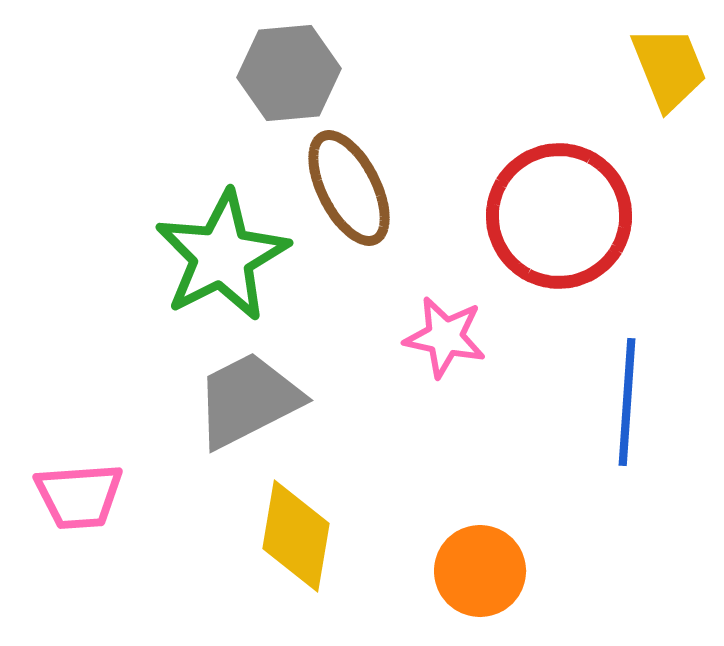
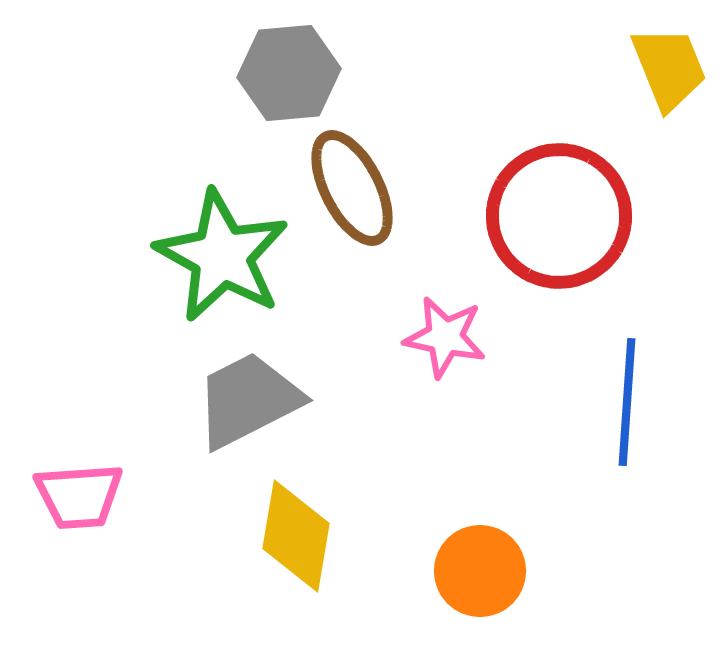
brown ellipse: moved 3 px right
green star: rotated 16 degrees counterclockwise
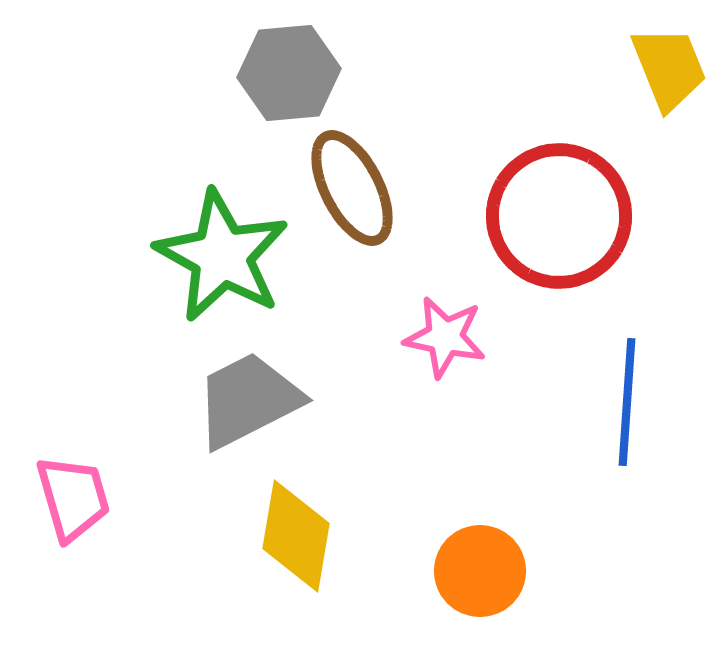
pink trapezoid: moved 6 px left, 2 px down; rotated 102 degrees counterclockwise
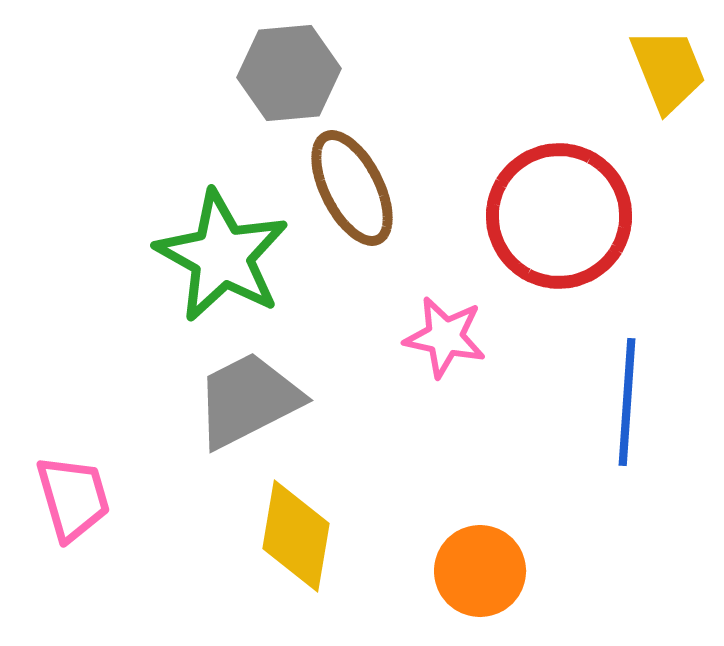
yellow trapezoid: moved 1 px left, 2 px down
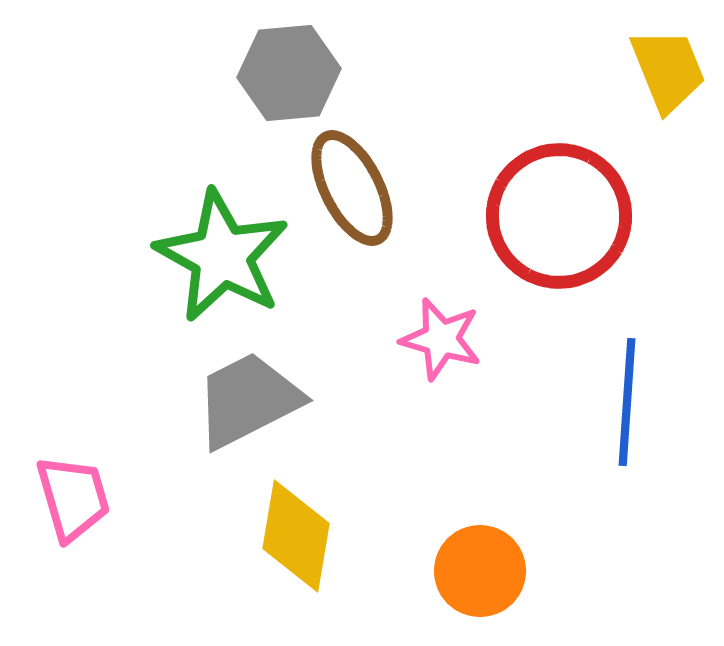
pink star: moved 4 px left, 2 px down; rotated 4 degrees clockwise
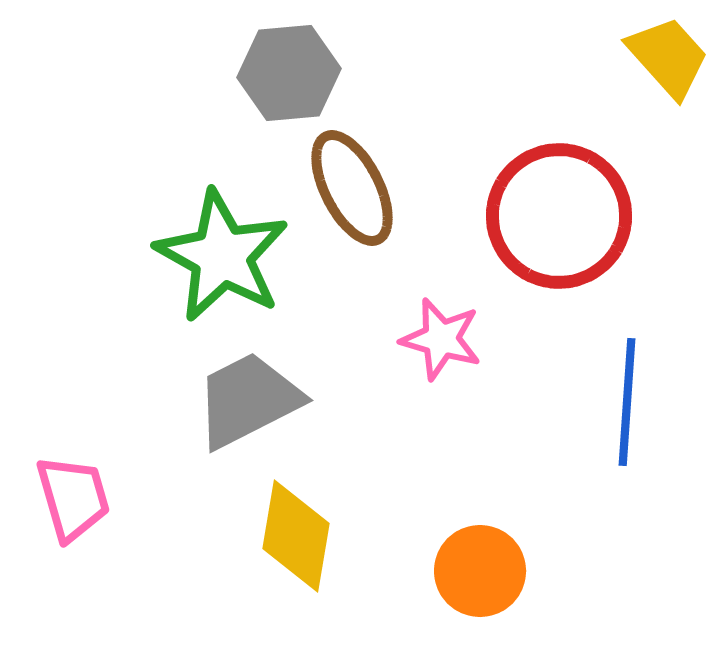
yellow trapezoid: moved 13 px up; rotated 20 degrees counterclockwise
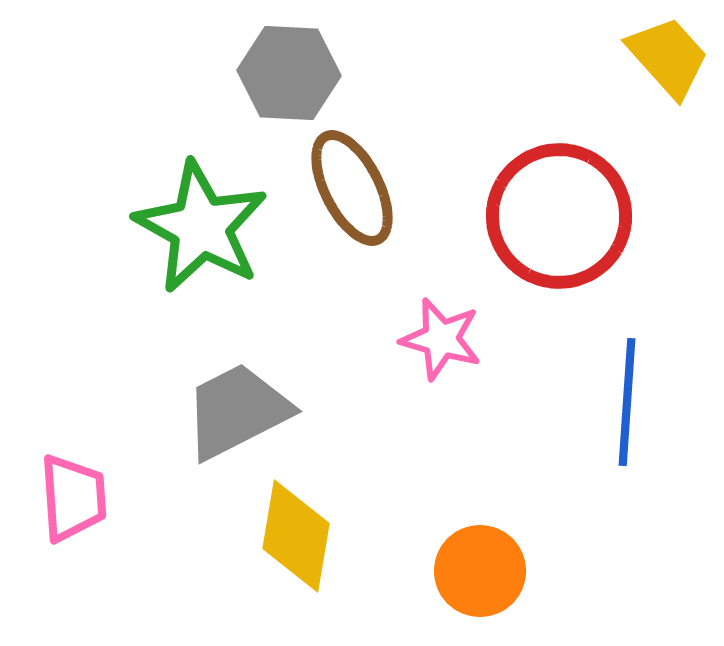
gray hexagon: rotated 8 degrees clockwise
green star: moved 21 px left, 29 px up
gray trapezoid: moved 11 px left, 11 px down
pink trapezoid: rotated 12 degrees clockwise
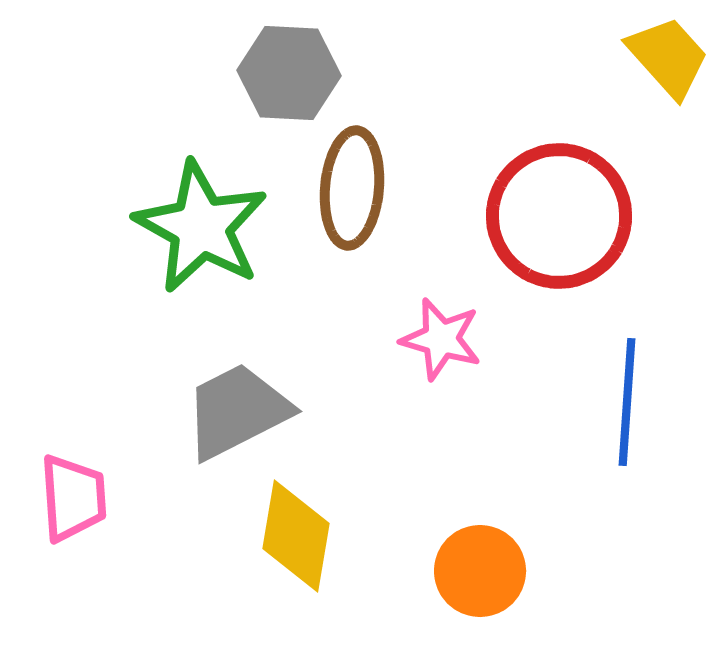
brown ellipse: rotated 32 degrees clockwise
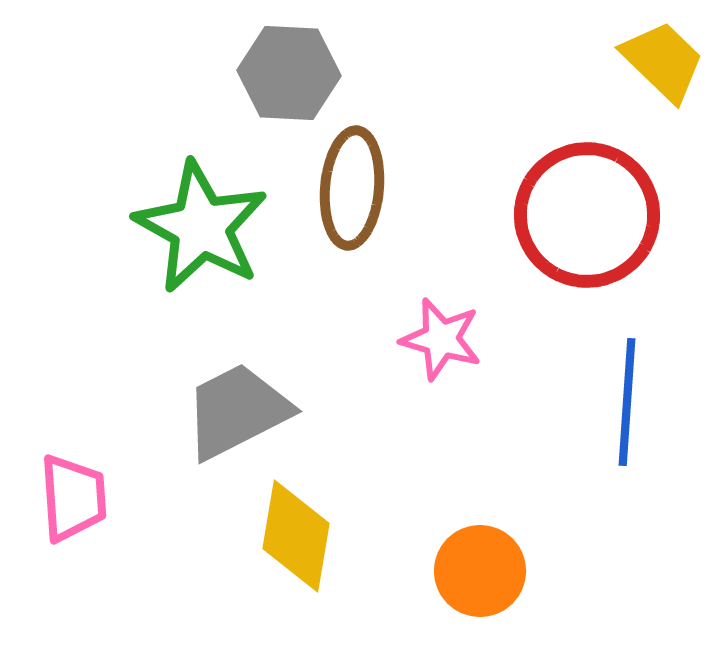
yellow trapezoid: moved 5 px left, 4 px down; rotated 4 degrees counterclockwise
red circle: moved 28 px right, 1 px up
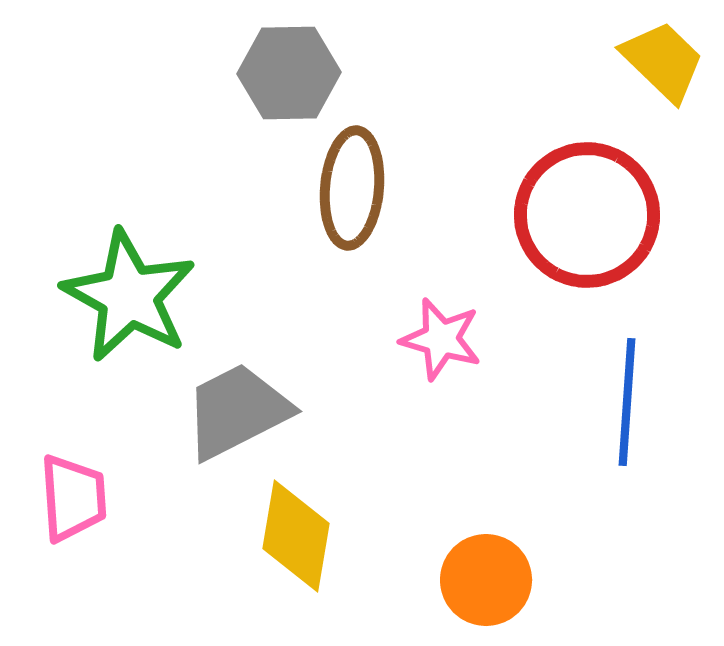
gray hexagon: rotated 4 degrees counterclockwise
green star: moved 72 px left, 69 px down
orange circle: moved 6 px right, 9 px down
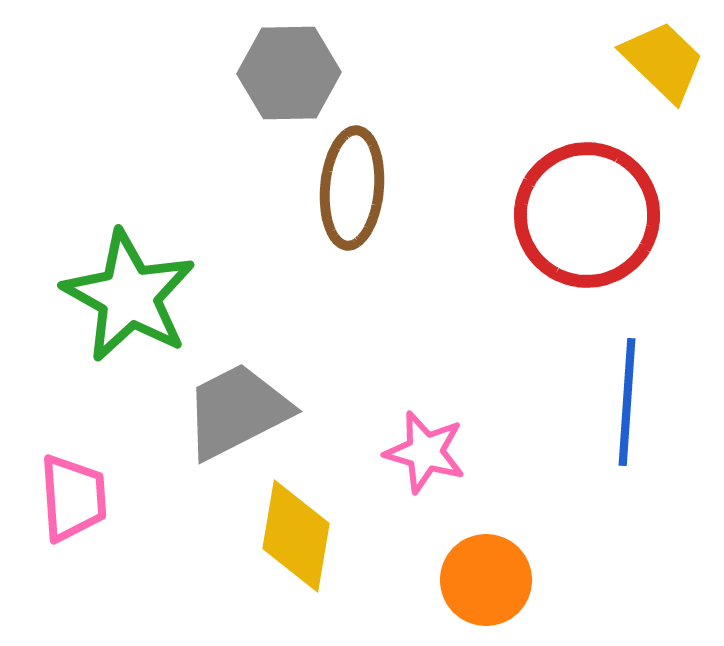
pink star: moved 16 px left, 113 px down
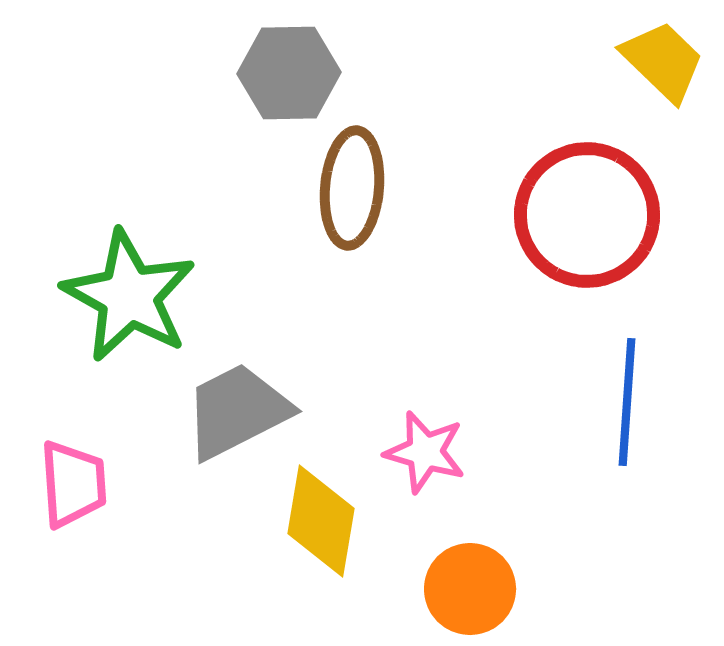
pink trapezoid: moved 14 px up
yellow diamond: moved 25 px right, 15 px up
orange circle: moved 16 px left, 9 px down
